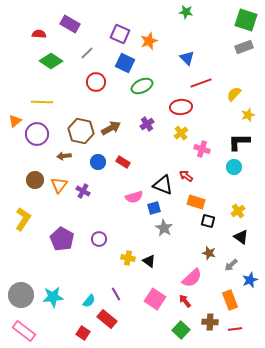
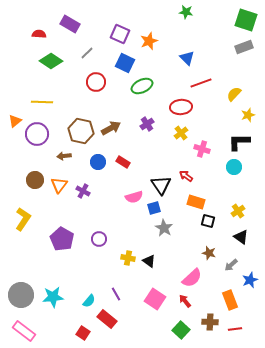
black triangle at (163, 185): moved 2 px left; rotated 35 degrees clockwise
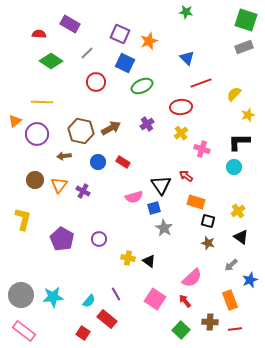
yellow L-shape at (23, 219): rotated 20 degrees counterclockwise
brown star at (209, 253): moved 1 px left, 10 px up
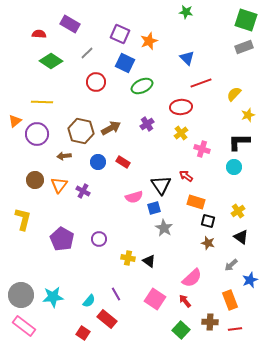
pink rectangle at (24, 331): moved 5 px up
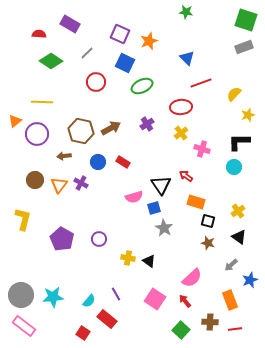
purple cross at (83, 191): moved 2 px left, 8 px up
black triangle at (241, 237): moved 2 px left
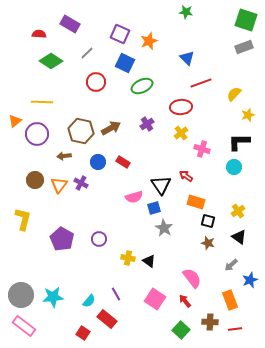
pink semicircle at (192, 278): rotated 85 degrees counterclockwise
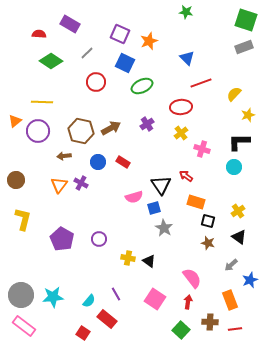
purple circle at (37, 134): moved 1 px right, 3 px up
brown circle at (35, 180): moved 19 px left
red arrow at (185, 301): moved 3 px right, 1 px down; rotated 48 degrees clockwise
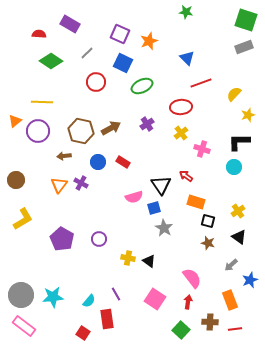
blue square at (125, 63): moved 2 px left
yellow L-shape at (23, 219): rotated 45 degrees clockwise
red rectangle at (107, 319): rotated 42 degrees clockwise
